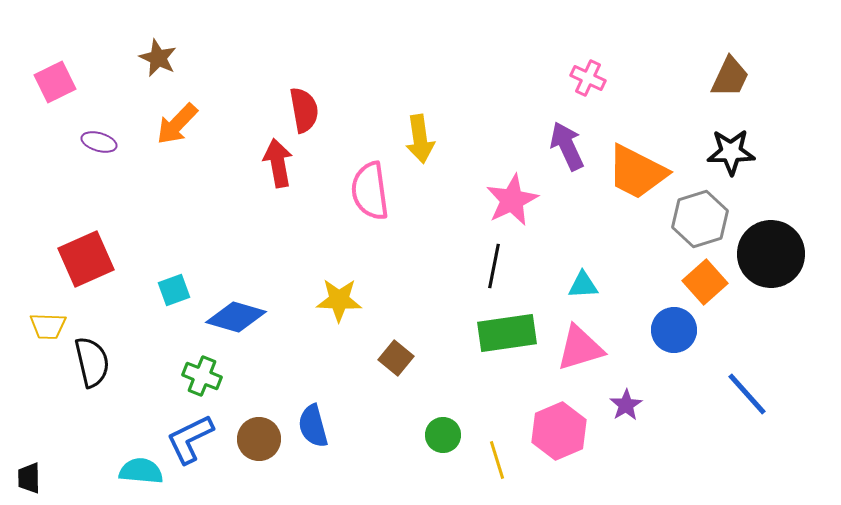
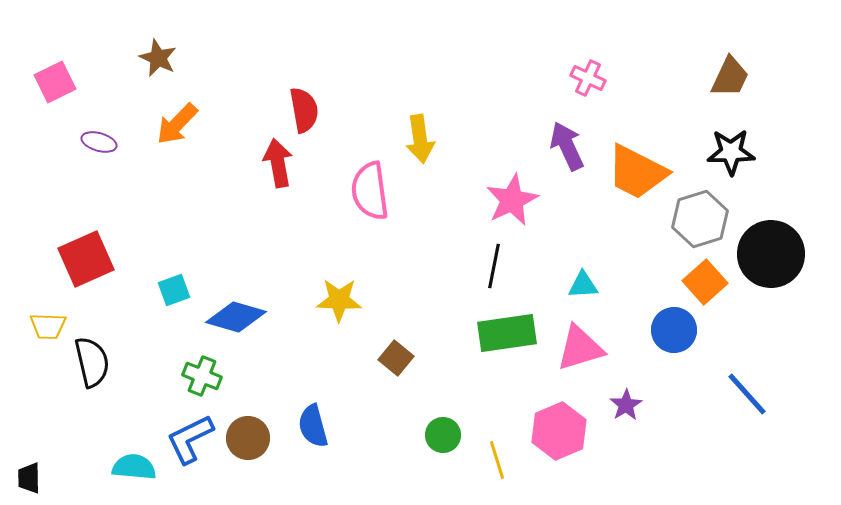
brown circle: moved 11 px left, 1 px up
cyan semicircle: moved 7 px left, 4 px up
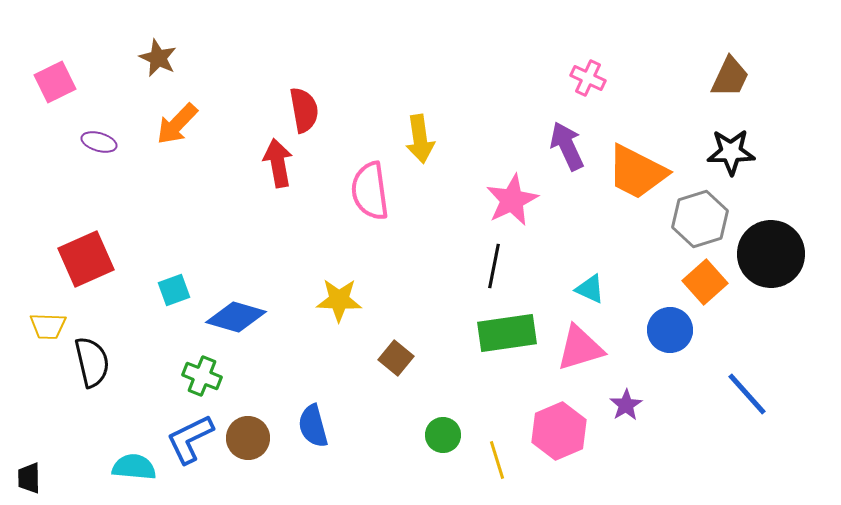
cyan triangle: moved 7 px right, 4 px down; rotated 28 degrees clockwise
blue circle: moved 4 px left
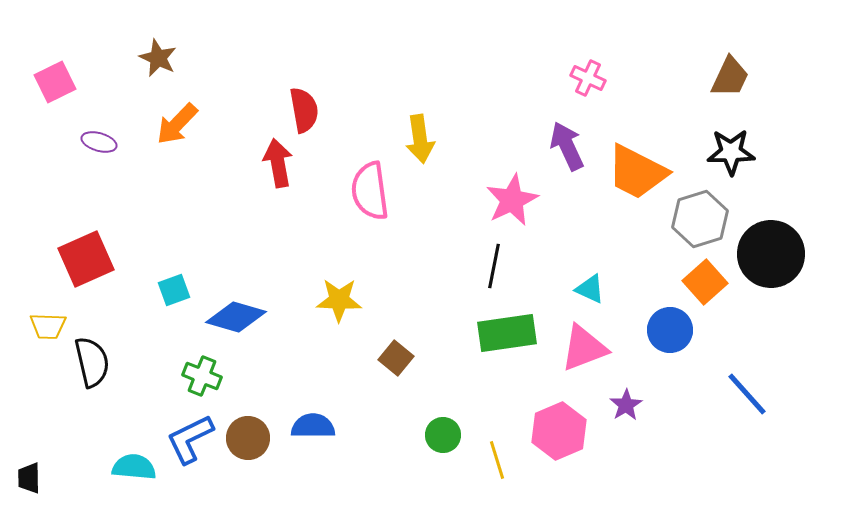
pink triangle: moved 4 px right; rotated 4 degrees counterclockwise
blue semicircle: rotated 105 degrees clockwise
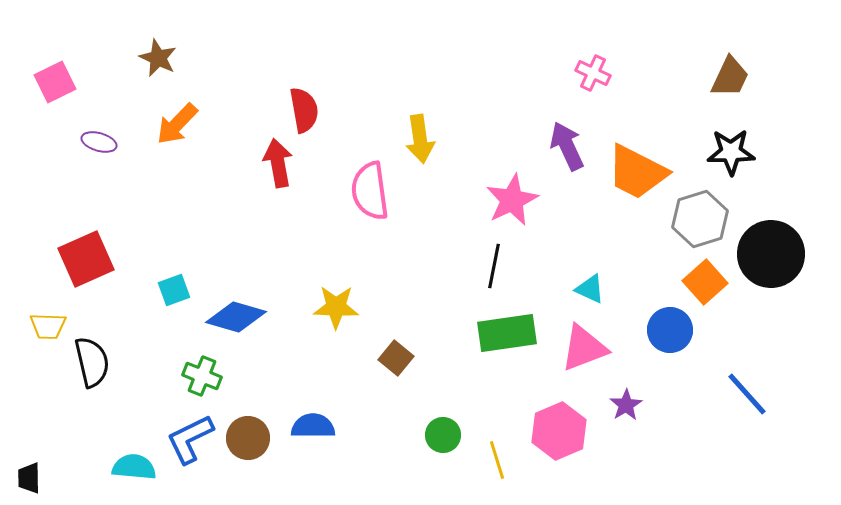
pink cross: moved 5 px right, 5 px up
yellow star: moved 3 px left, 7 px down
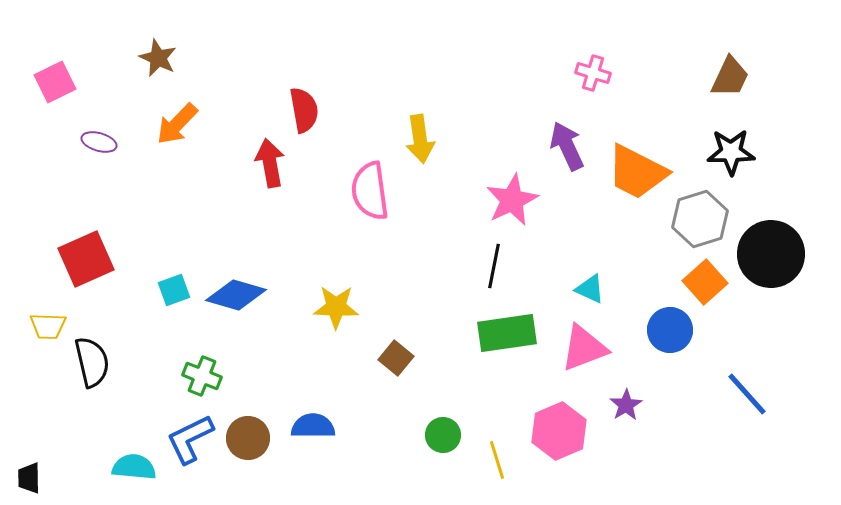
pink cross: rotated 8 degrees counterclockwise
red arrow: moved 8 px left
blue diamond: moved 22 px up
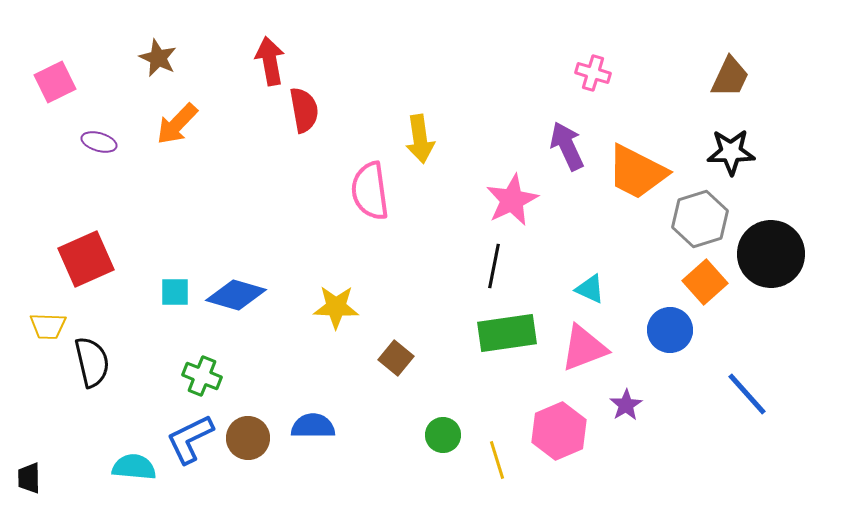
red arrow: moved 102 px up
cyan square: moved 1 px right, 2 px down; rotated 20 degrees clockwise
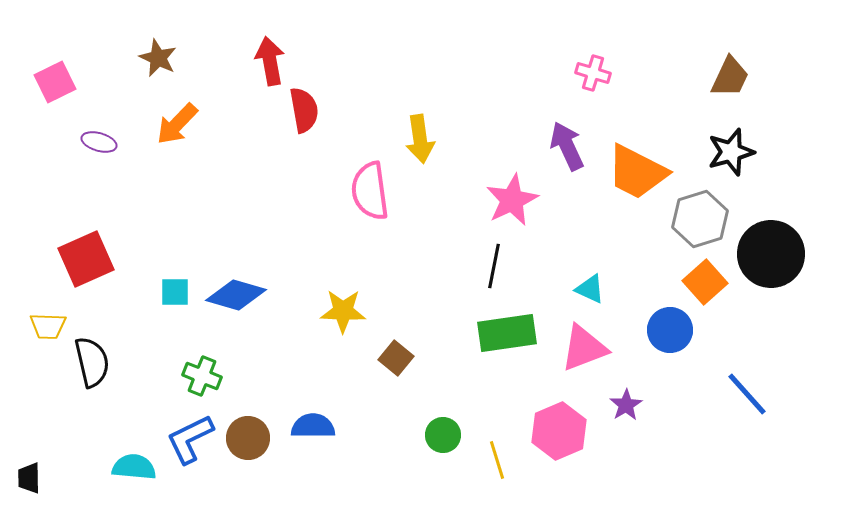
black star: rotated 15 degrees counterclockwise
yellow star: moved 7 px right, 4 px down
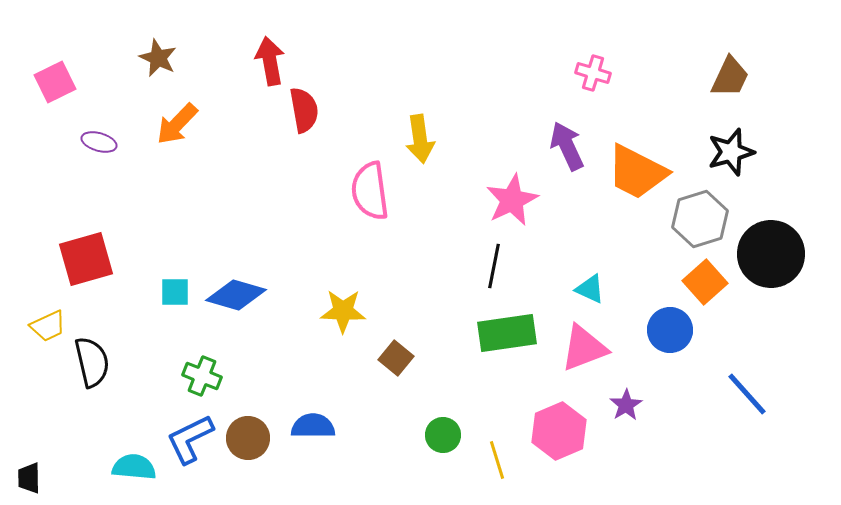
red square: rotated 8 degrees clockwise
yellow trapezoid: rotated 27 degrees counterclockwise
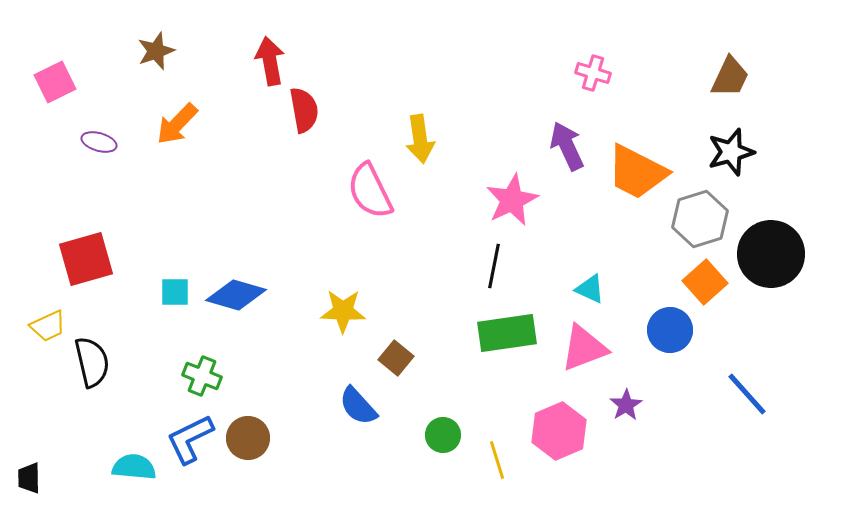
brown star: moved 2 px left, 7 px up; rotated 27 degrees clockwise
pink semicircle: rotated 18 degrees counterclockwise
blue semicircle: moved 45 px right, 20 px up; rotated 132 degrees counterclockwise
